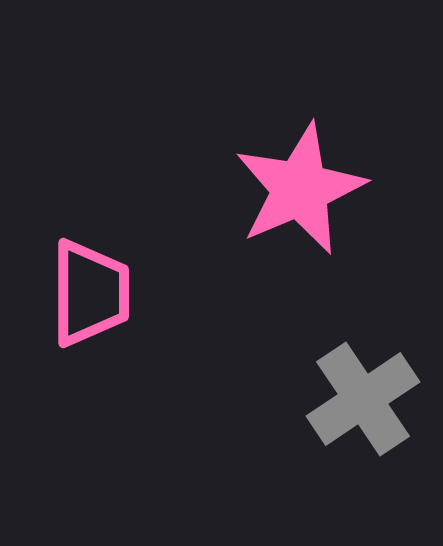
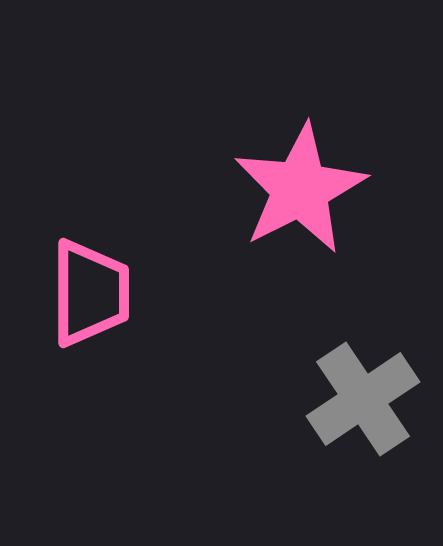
pink star: rotated 4 degrees counterclockwise
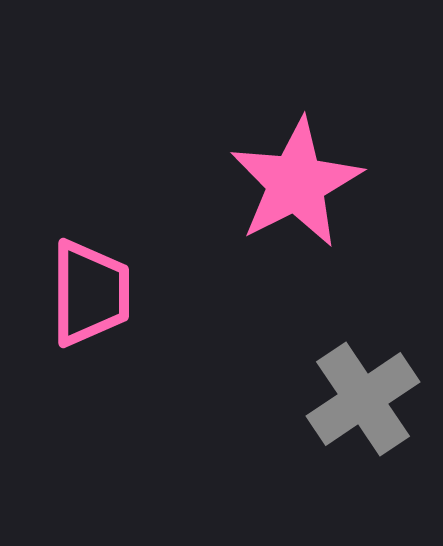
pink star: moved 4 px left, 6 px up
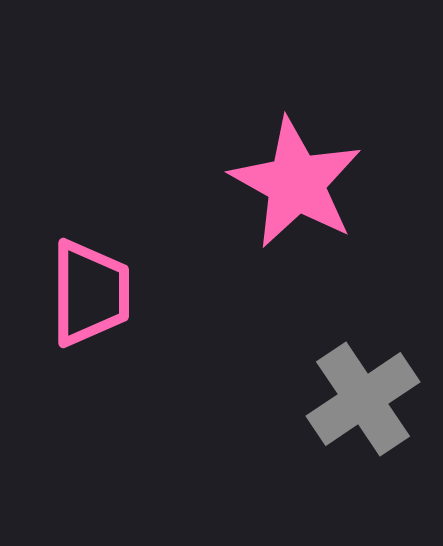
pink star: rotated 16 degrees counterclockwise
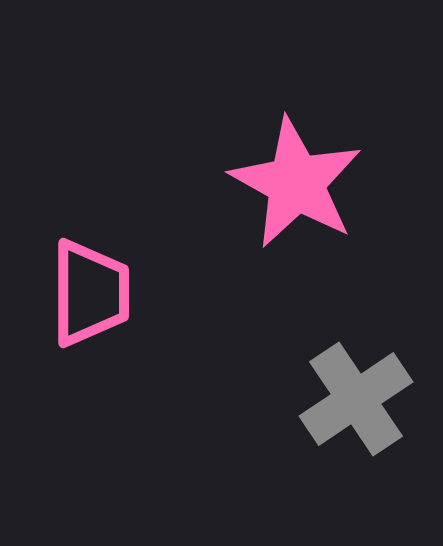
gray cross: moved 7 px left
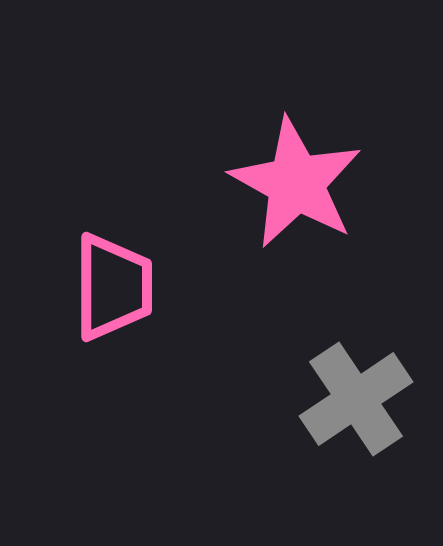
pink trapezoid: moved 23 px right, 6 px up
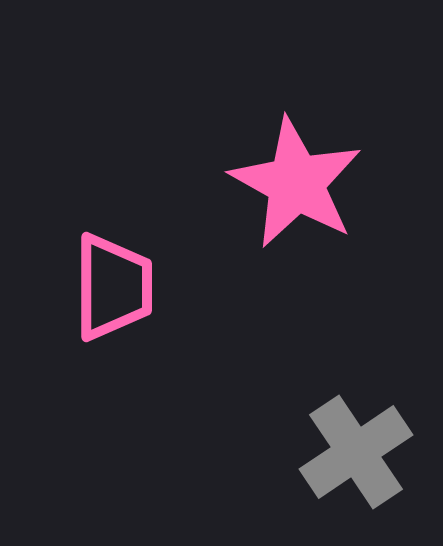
gray cross: moved 53 px down
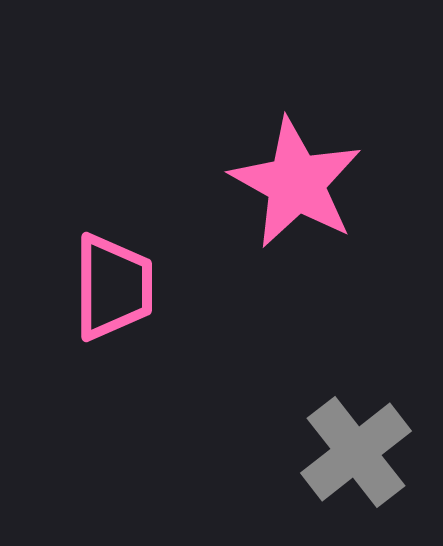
gray cross: rotated 4 degrees counterclockwise
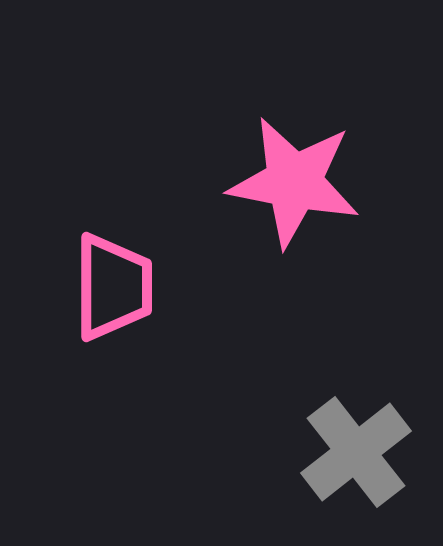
pink star: moved 2 px left, 1 px up; rotated 18 degrees counterclockwise
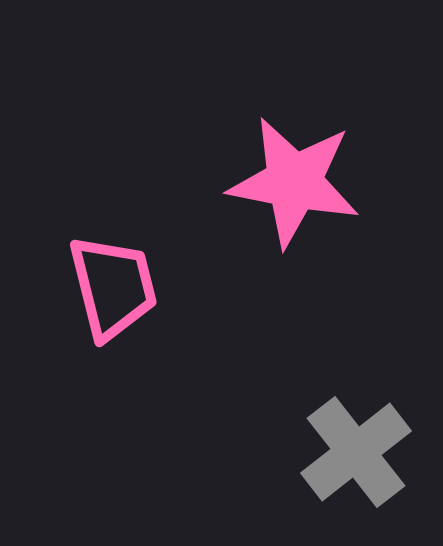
pink trapezoid: rotated 14 degrees counterclockwise
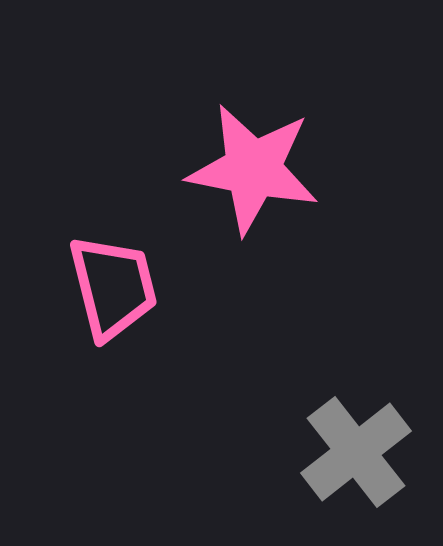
pink star: moved 41 px left, 13 px up
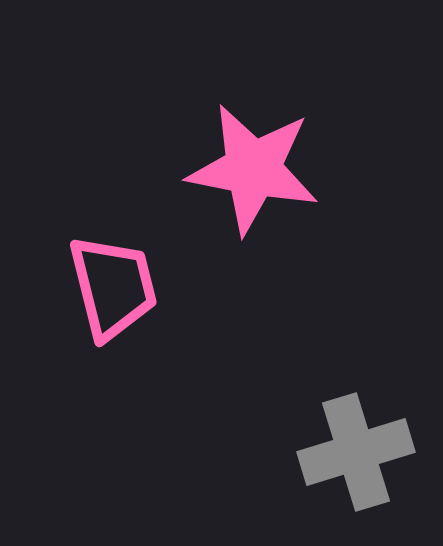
gray cross: rotated 21 degrees clockwise
